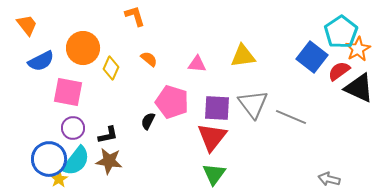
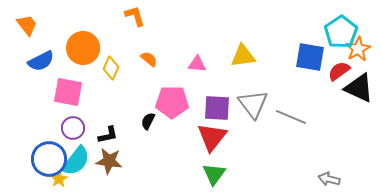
blue square: moved 2 px left; rotated 28 degrees counterclockwise
pink pentagon: rotated 16 degrees counterclockwise
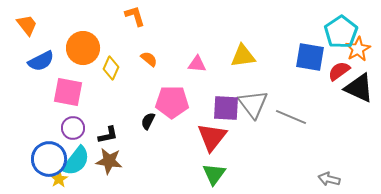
purple square: moved 9 px right
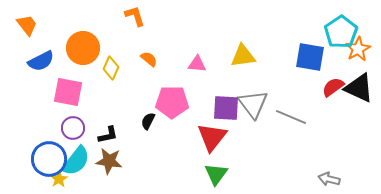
red semicircle: moved 6 px left, 16 px down
green triangle: moved 2 px right
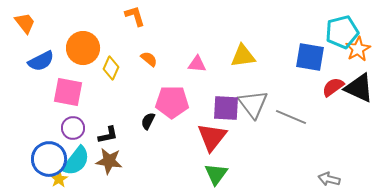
orange trapezoid: moved 2 px left, 2 px up
cyan pentagon: moved 1 px right; rotated 20 degrees clockwise
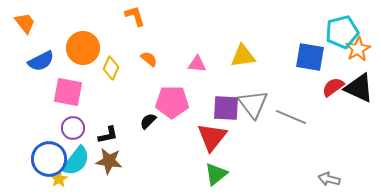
black semicircle: rotated 18 degrees clockwise
green triangle: rotated 15 degrees clockwise
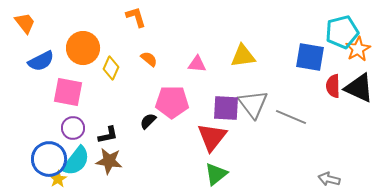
orange L-shape: moved 1 px right, 1 px down
red semicircle: moved 1 px up; rotated 55 degrees counterclockwise
yellow star: moved 1 px left
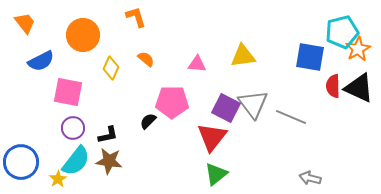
orange circle: moved 13 px up
orange semicircle: moved 3 px left
purple square: rotated 24 degrees clockwise
blue circle: moved 28 px left, 3 px down
gray arrow: moved 19 px left, 1 px up
